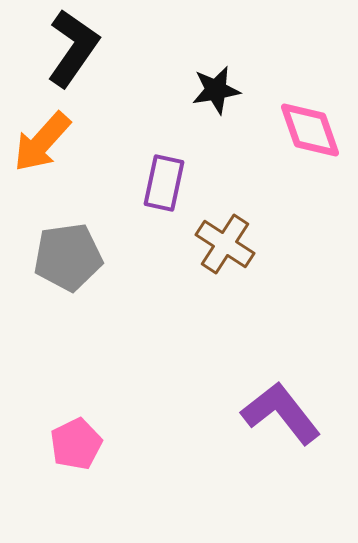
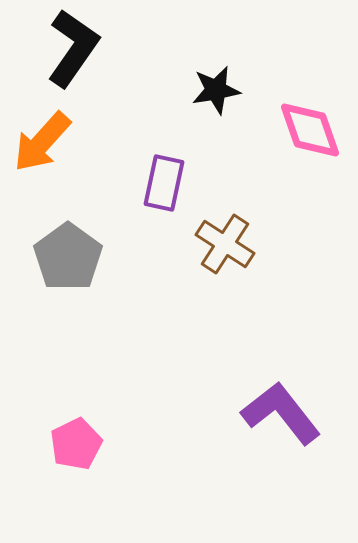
gray pentagon: rotated 28 degrees counterclockwise
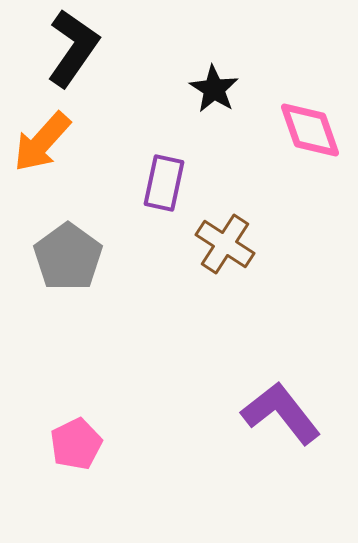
black star: moved 2 px left, 1 px up; rotated 30 degrees counterclockwise
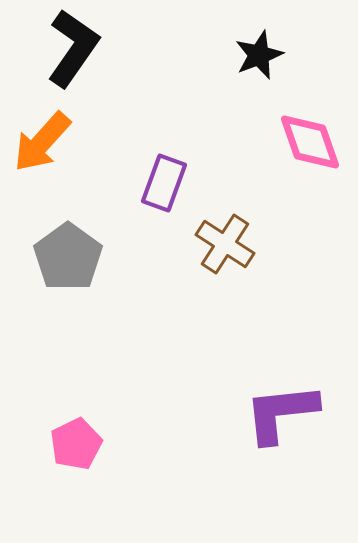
black star: moved 45 px right, 34 px up; rotated 18 degrees clockwise
pink diamond: moved 12 px down
purple rectangle: rotated 8 degrees clockwise
purple L-shape: rotated 58 degrees counterclockwise
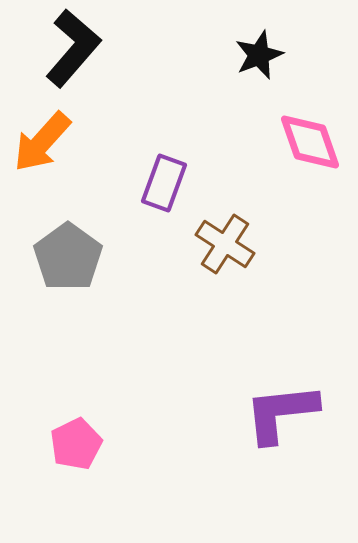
black L-shape: rotated 6 degrees clockwise
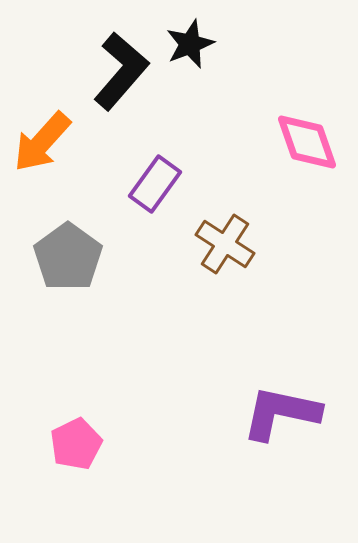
black L-shape: moved 48 px right, 23 px down
black star: moved 69 px left, 11 px up
pink diamond: moved 3 px left
purple rectangle: moved 9 px left, 1 px down; rotated 16 degrees clockwise
purple L-shape: rotated 18 degrees clockwise
